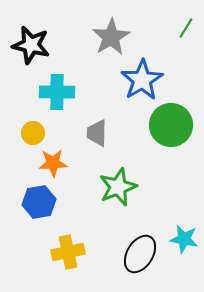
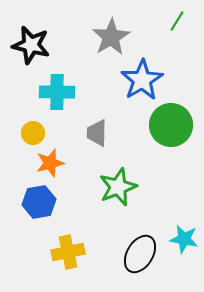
green line: moved 9 px left, 7 px up
orange star: moved 3 px left; rotated 12 degrees counterclockwise
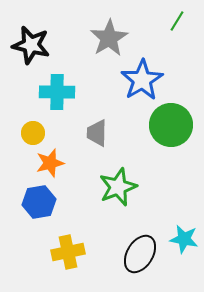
gray star: moved 2 px left, 1 px down
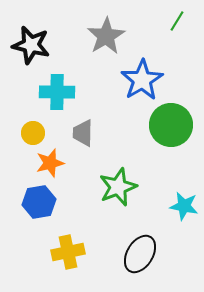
gray star: moved 3 px left, 2 px up
gray trapezoid: moved 14 px left
cyan star: moved 33 px up
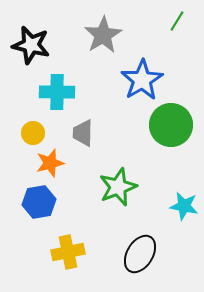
gray star: moved 3 px left, 1 px up
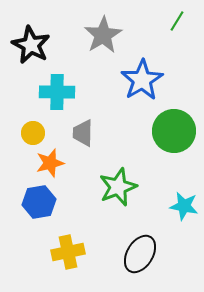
black star: rotated 15 degrees clockwise
green circle: moved 3 px right, 6 px down
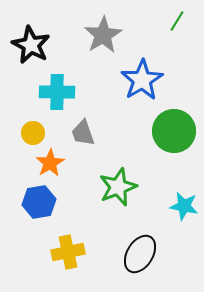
gray trapezoid: rotated 20 degrees counterclockwise
orange star: rotated 16 degrees counterclockwise
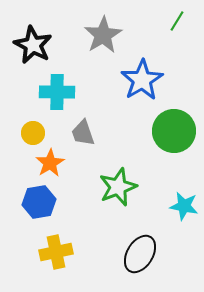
black star: moved 2 px right
yellow cross: moved 12 px left
